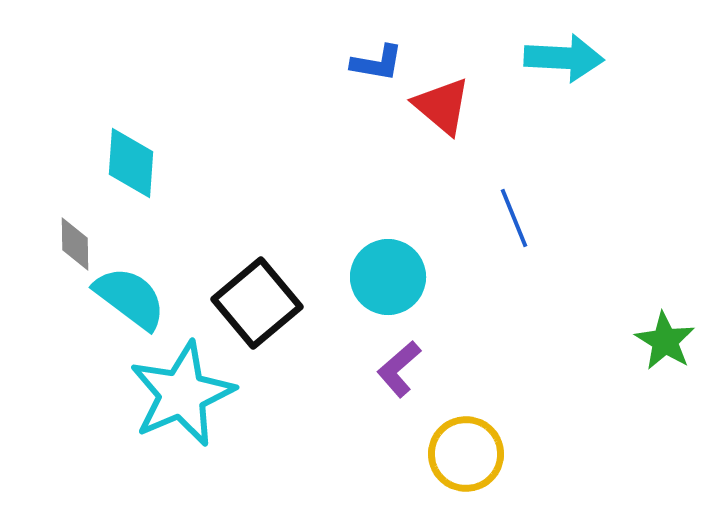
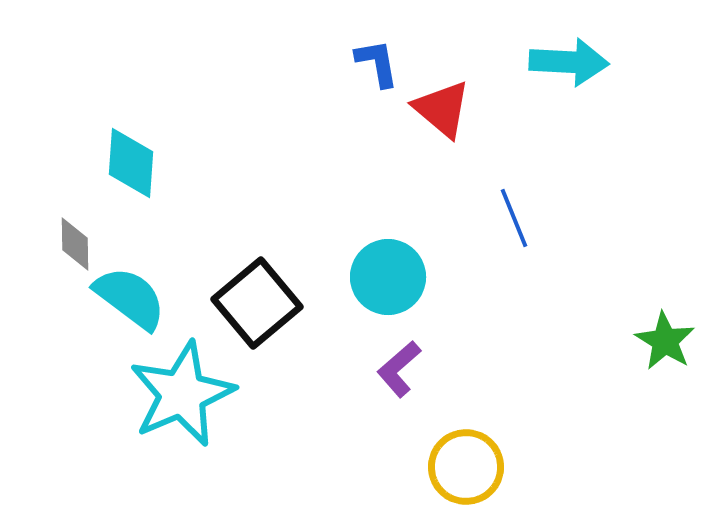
cyan arrow: moved 5 px right, 4 px down
blue L-shape: rotated 110 degrees counterclockwise
red triangle: moved 3 px down
yellow circle: moved 13 px down
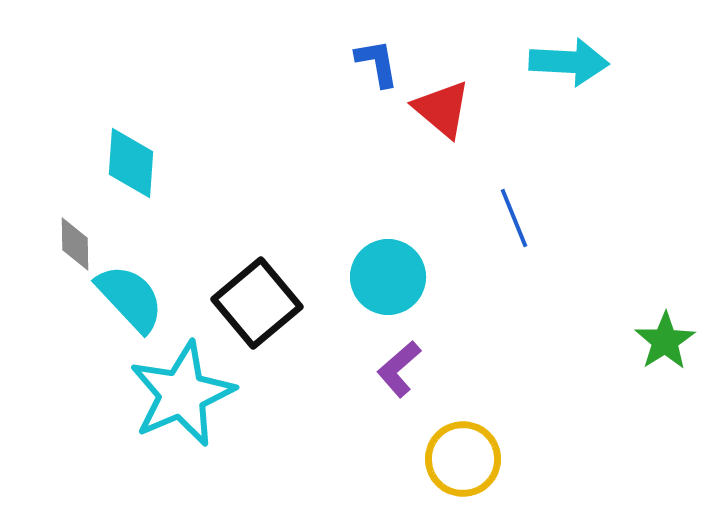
cyan semicircle: rotated 10 degrees clockwise
green star: rotated 8 degrees clockwise
yellow circle: moved 3 px left, 8 px up
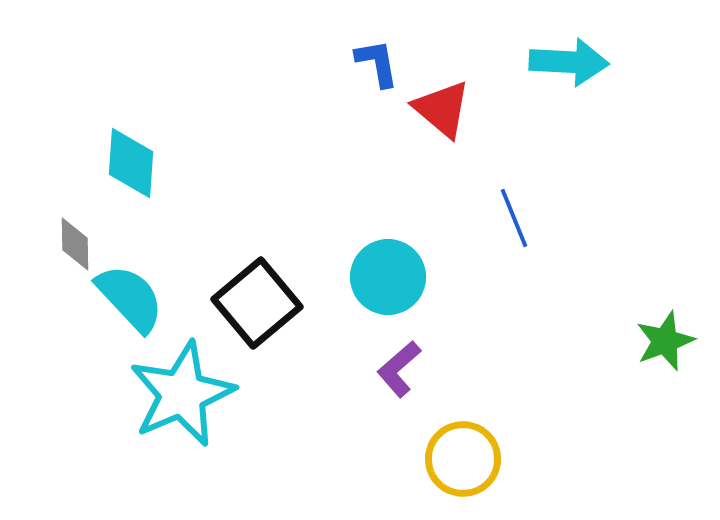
green star: rotated 12 degrees clockwise
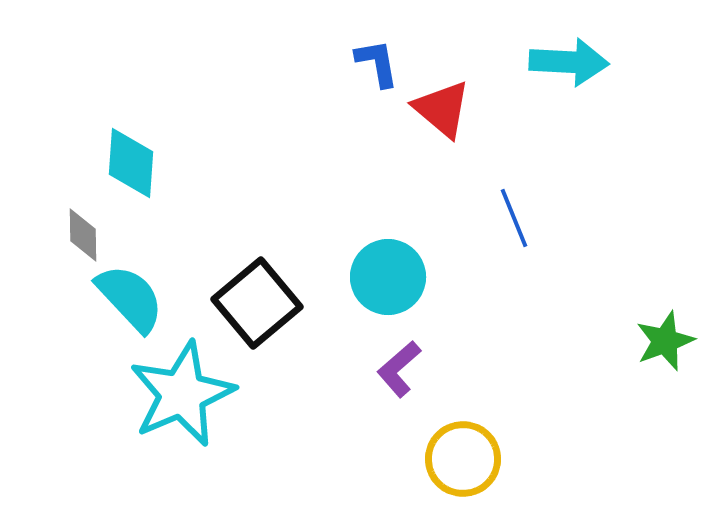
gray diamond: moved 8 px right, 9 px up
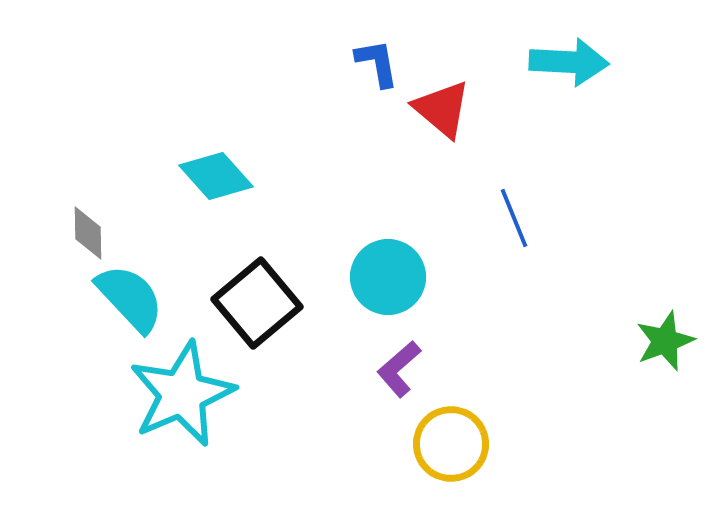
cyan diamond: moved 85 px right, 13 px down; rotated 46 degrees counterclockwise
gray diamond: moved 5 px right, 2 px up
yellow circle: moved 12 px left, 15 px up
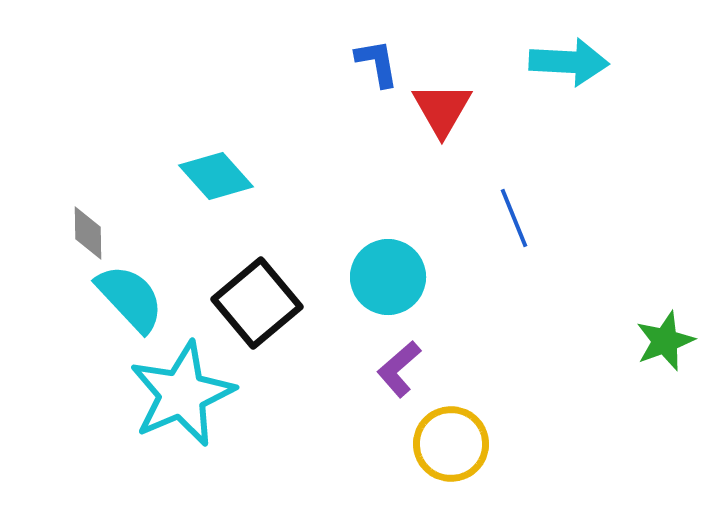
red triangle: rotated 20 degrees clockwise
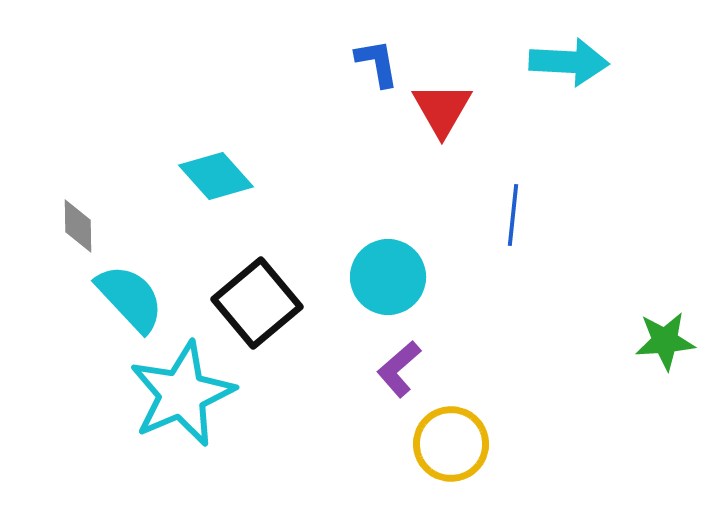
blue line: moved 1 px left, 3 px up; rotated 28 degrees clockwise
gray diamond: moved 10 px left, 7 px up
green star: rotated 16 degrees clockwise
